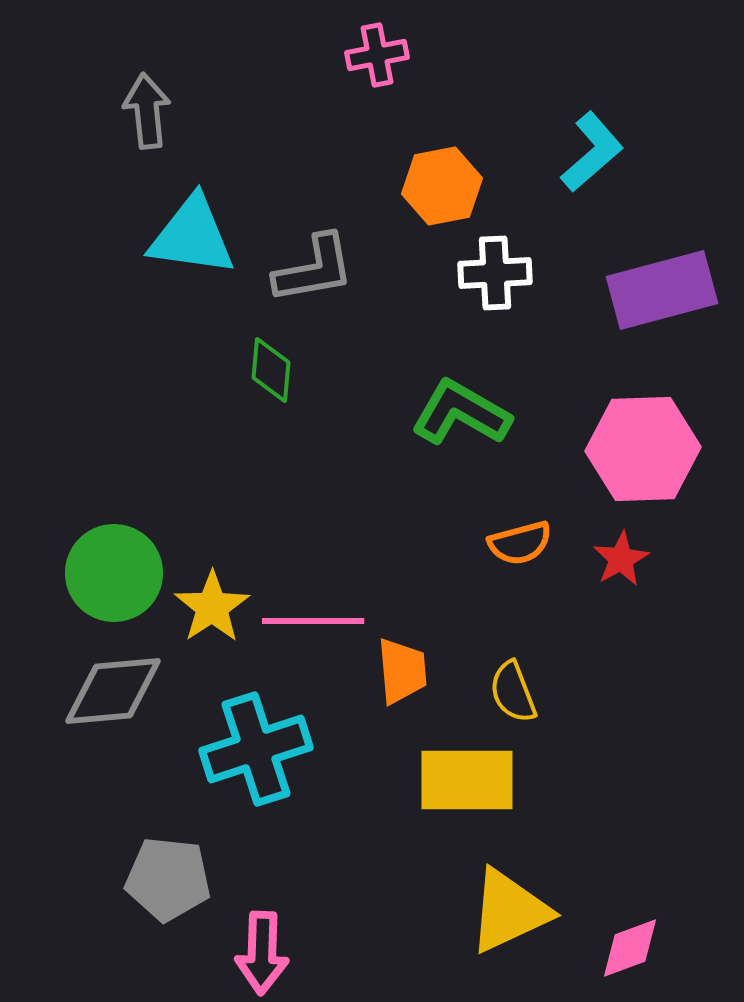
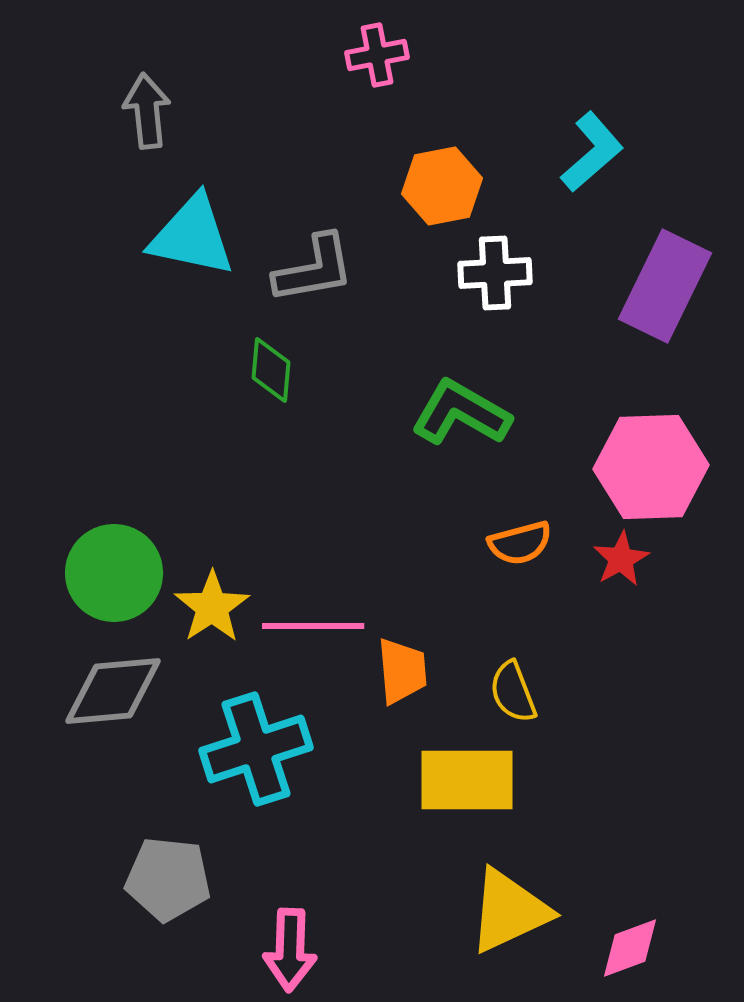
cyan triangle: rotated 4 degrees clockwise
purple rectangle: moved 3 px right, 4 px up; rotated 49 degrees counterclockwise
pink hexagon: moved 8 px right, 18 px down
pink line: moved 5 px down
pink arrow: moved 28 px right, 3 px up
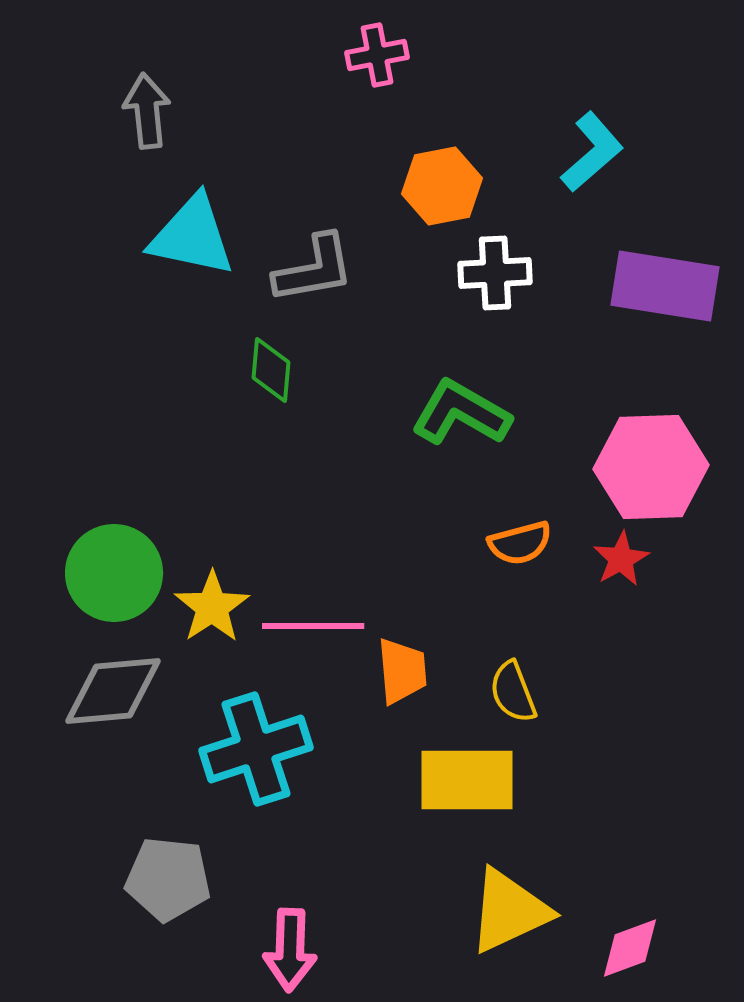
purple rectangle: rotated 73 degrees clockwise
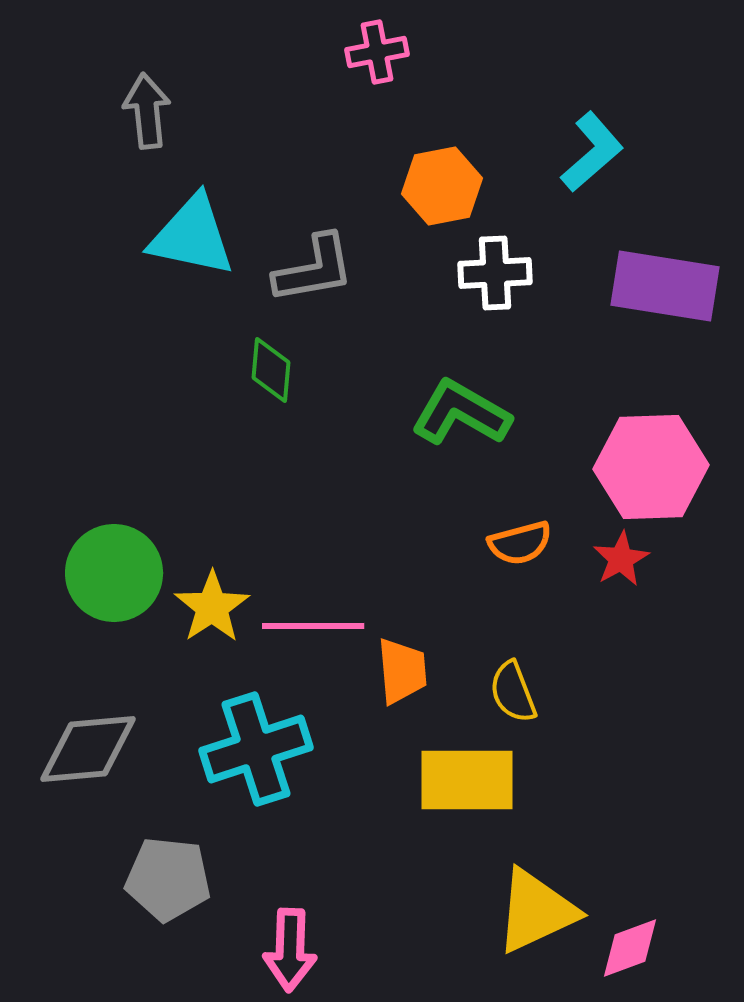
pink cross: moved 3 px up
gray diamond: moved 25 px left, 58 px down
yellow triangle: moved 27 px right
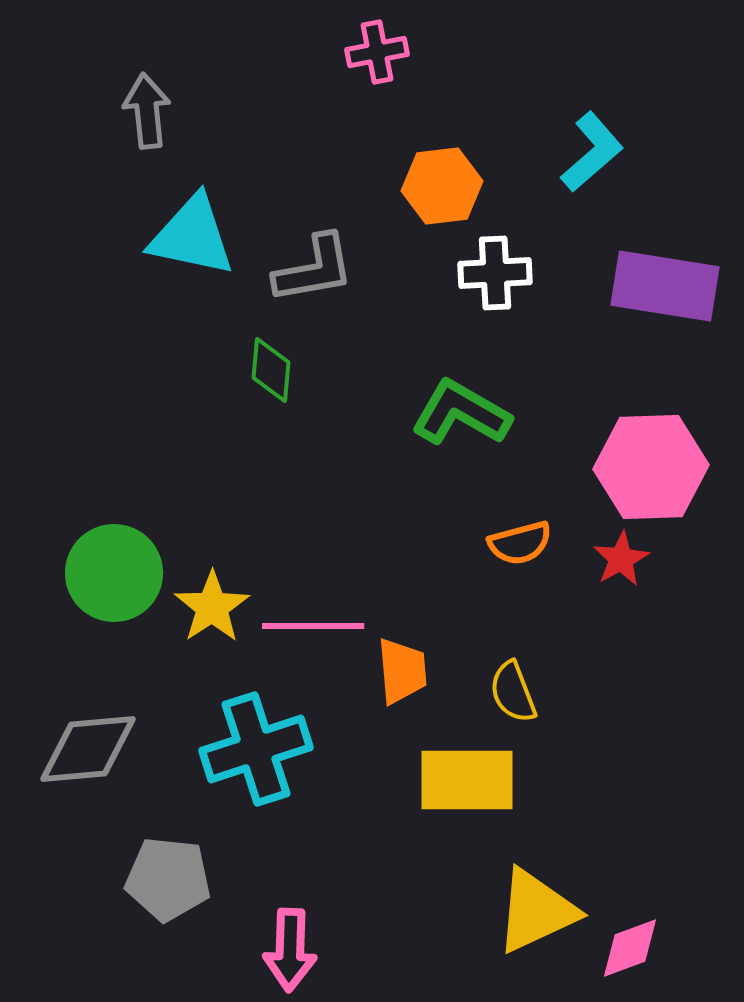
orange hexagon: rotated 4 degrees clockwise
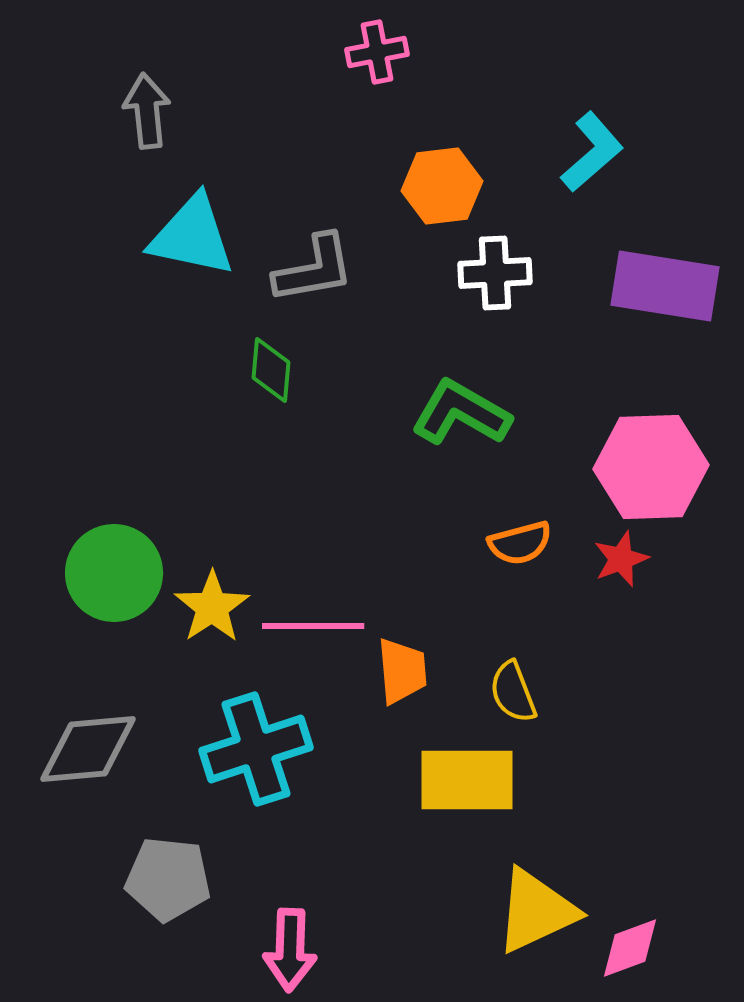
red star: rotated 8 degrees clockwise
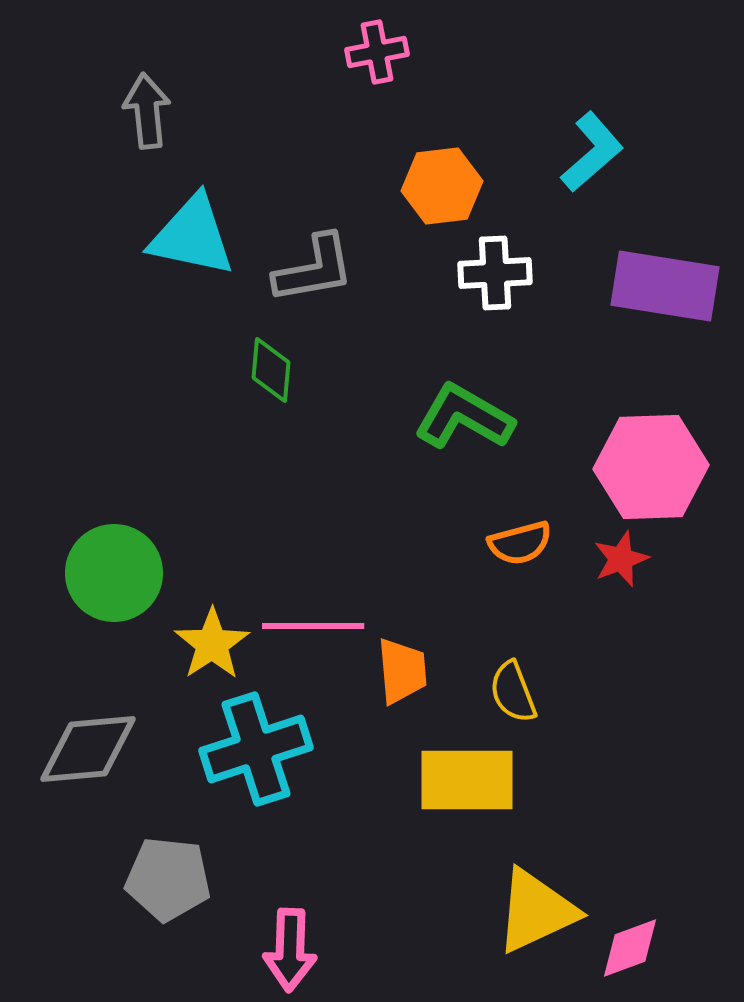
green L-shape: moved 3 px right, 4 px down
yellow star: moved 37 px down
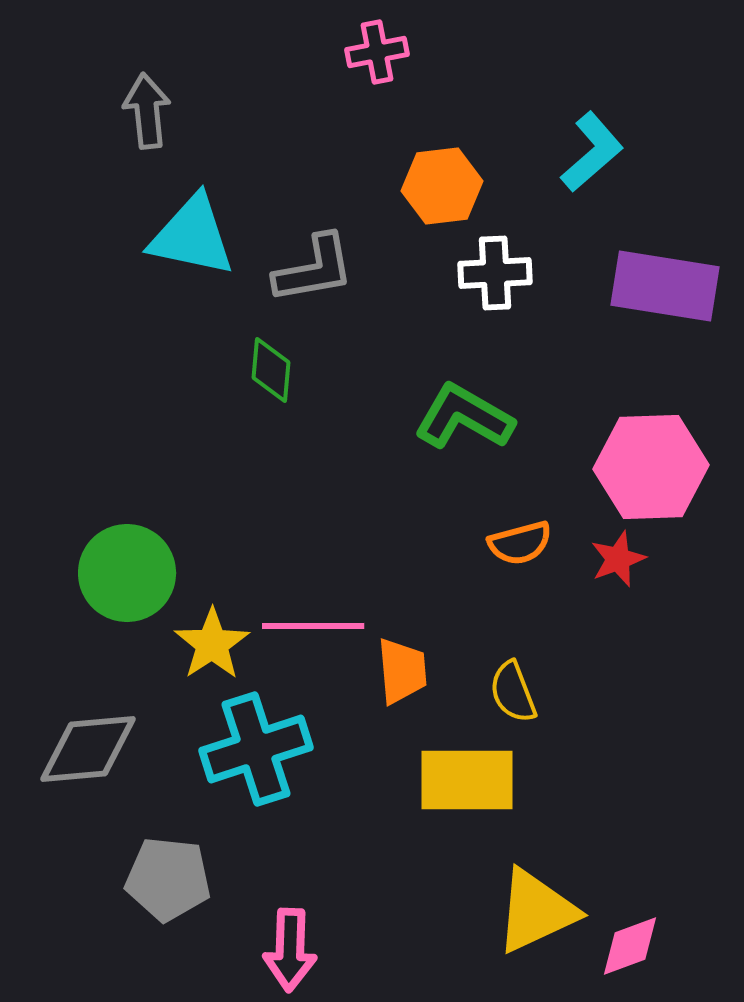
red star: moved 3 px left
green circle: moved 13 px right
pink diamond: moved 2 px up
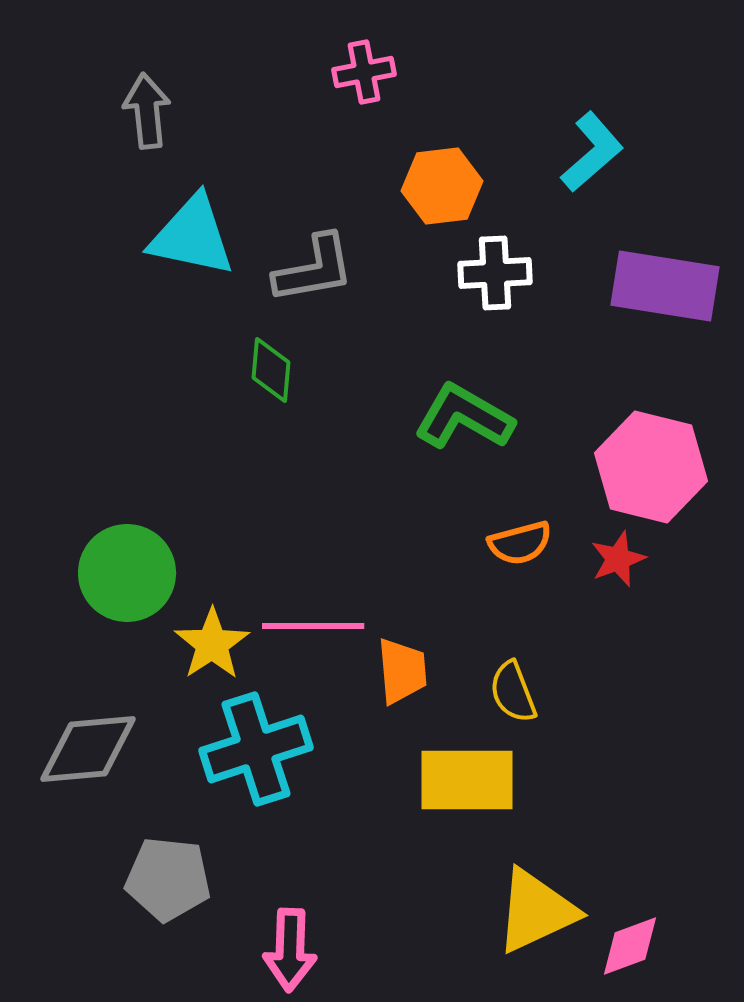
pink cross: moved 13 px left, 20 px down
pink hexagon: rotated 16 degrees clockwise
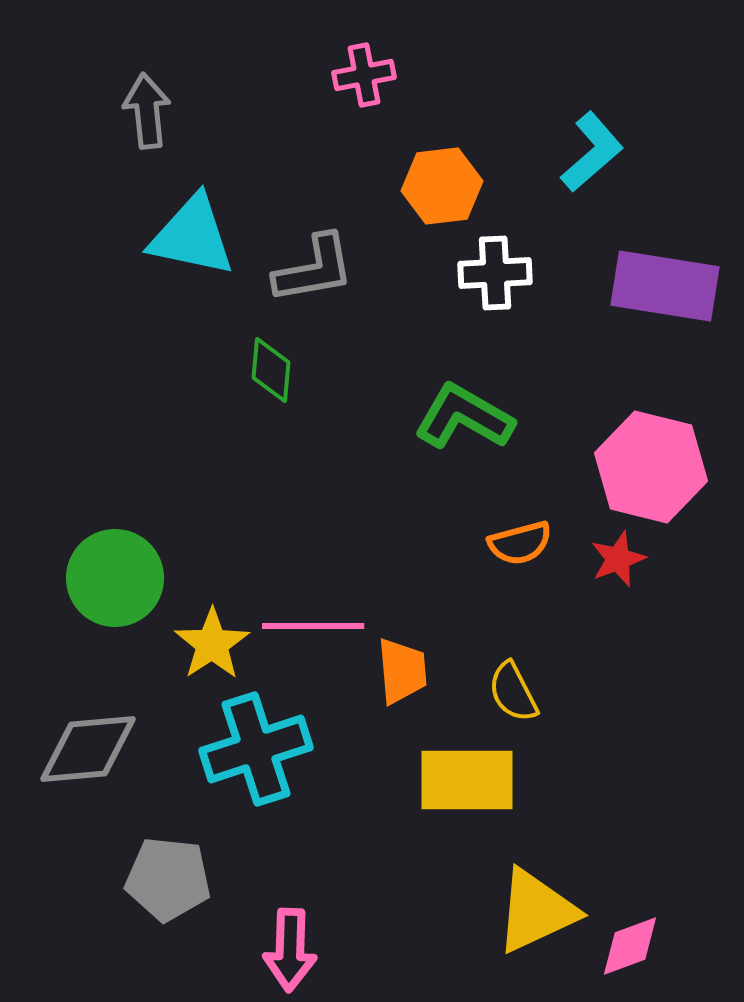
pink cross: moved 3 px down
green circle: moved 12 px left, 5 px down
yellow semicircle: rotated 6 degrees counterclockwise
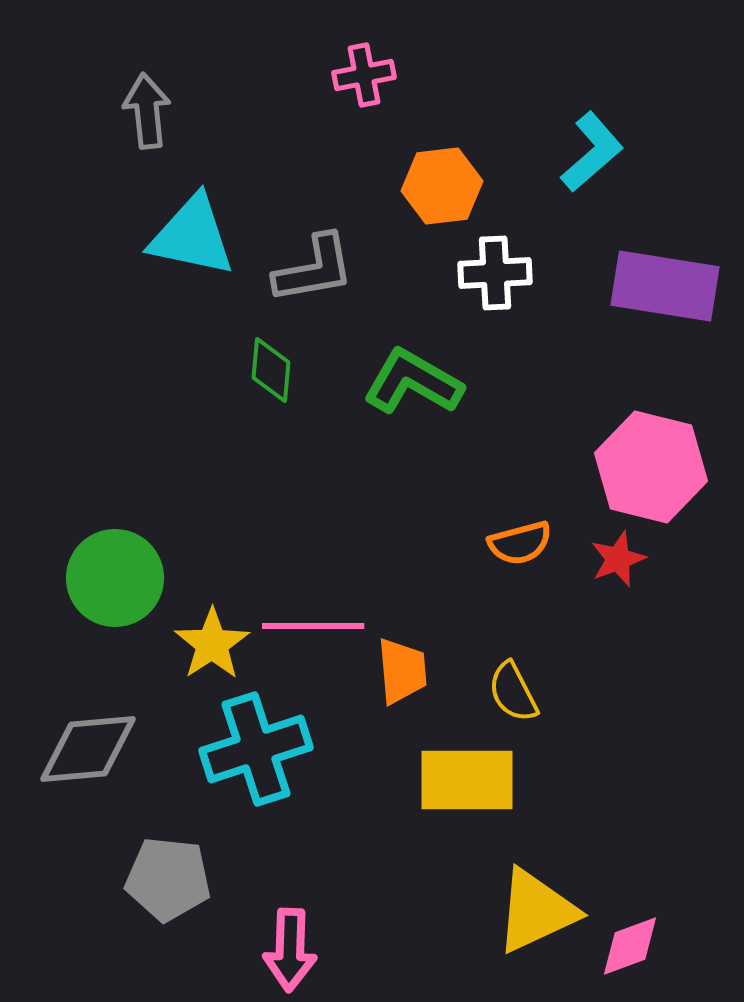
green L-shape: moved 51 px left, 35 px up
